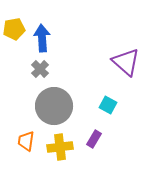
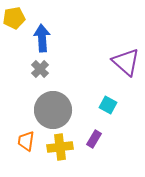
yellow pentagon: moved 11 px up
gray circle: moved 1 px left, 4 px down
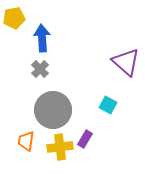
purple rectangle: moved 9 px left
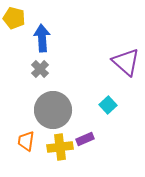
yellow pentagon: rotated 25 degrees clockwise
cyan square: rotated 18 degrees clockwise
purple rectangle: rotated 36 degrees clockwise
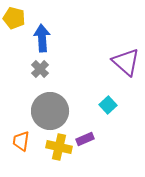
gray circle: moved 3 px left, 1 px down
orange trapezoid: moved 5 px left
yellow cross: moved 1 px left; rotated 20 degrees clockwise
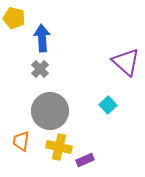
purple rectangle: moved 21 px down
